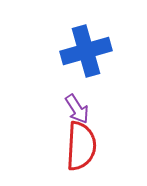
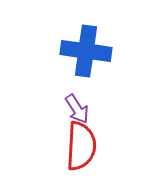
blue cross: rotated 24 degrees clockwise
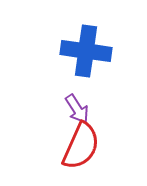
red semicircle: rotated 21 degrees clockwise
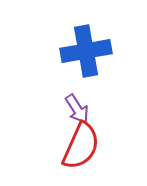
blue cross: rotated 18 degrees counterclockwise
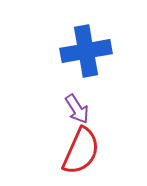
red semicircle: moved 5 px down
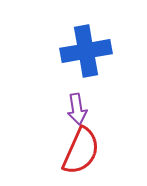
purple arrow: rotated 24 degrees clockwise
